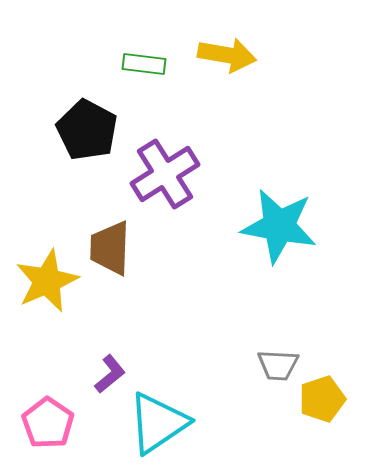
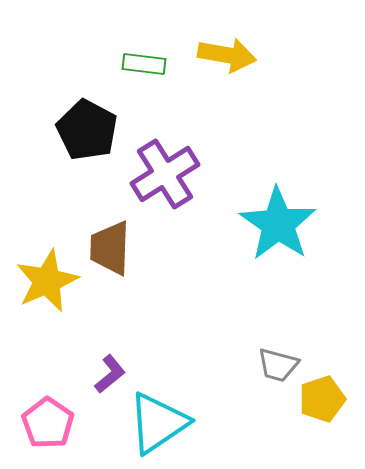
cyan star: moved 1 px left, 2 px up; rotated 24 degrees clockwise
gray trapezoid: rotated 12 degrees clockwise
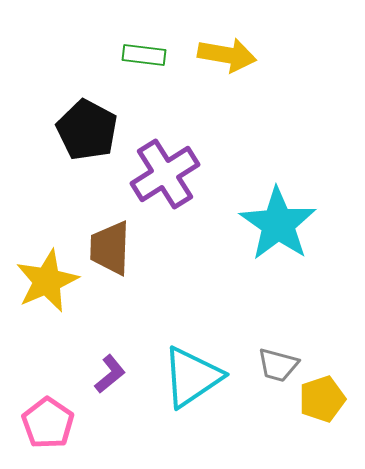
green rectangle: moved 9 px up
cyan triangle: moved 34 px right, 46 px up
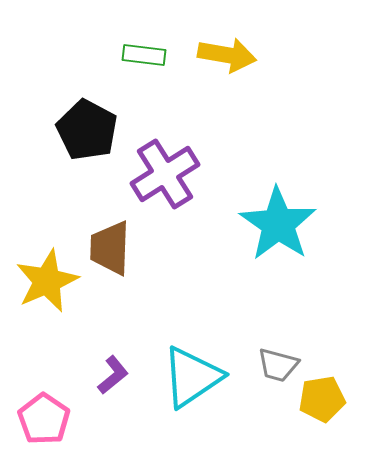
purple L-shape: moved 3 px right, 1 px down
yellow pentagon: rotated 9 degrees clockwise
pink pentagon: moved 4 px left, 4 px up
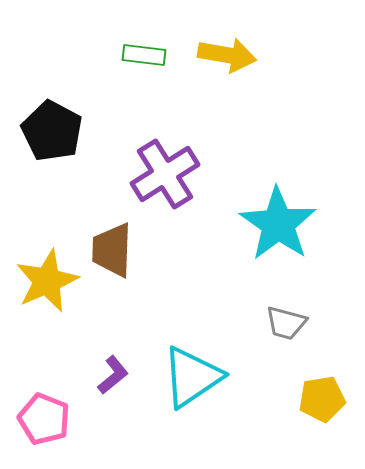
black pentagon: moved 35 px left, 1 px down
brown trapezoid: moved 2 px right, 2 px down
gray trapezoid: moved 8 px right, 42 px up
pink pentagon: rotated 12 degrees counterclockwise
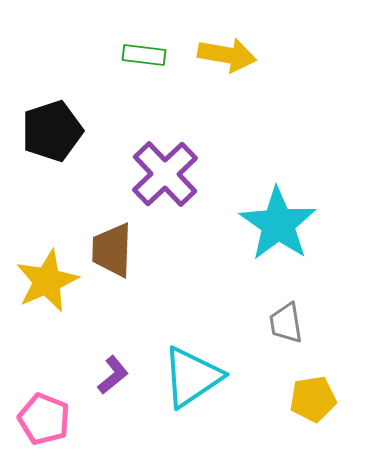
black pentagon: rotated 26 degrees clockwise
purple cross: rotated 12 degrees counterclockwise
gray trapezoid: rotated 66 degrees clockwise
yellow pentagon: moved 9 px left
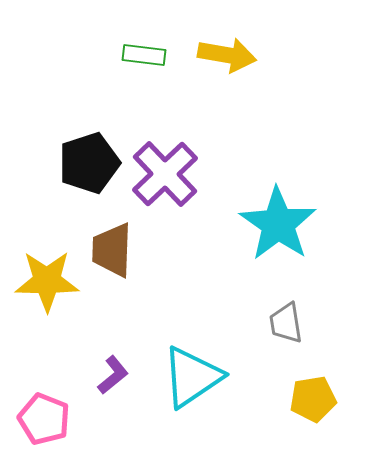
black pentagon: moved 37 px right, 32 px down
yellow star: rotated 24 degrees clockwise
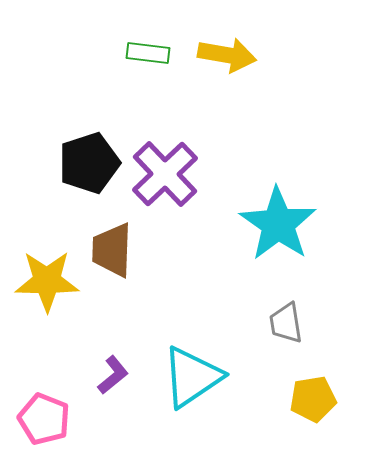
green rectangle: moved 4 px right, 2 px up
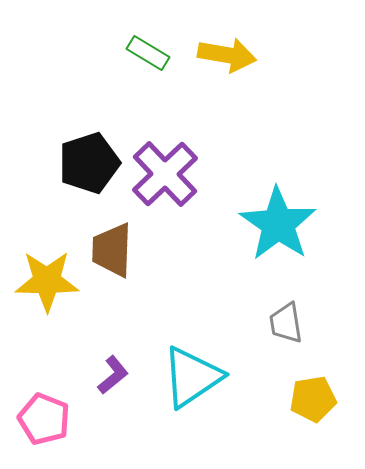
green rectangle: rotated 24 degrees clockwise
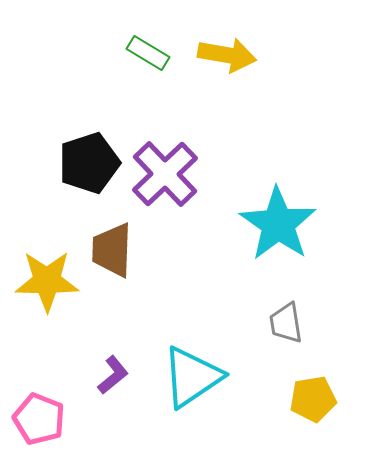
pink pentagon: moved 5 px left
